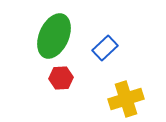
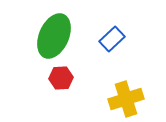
blue rectangle: moved 7 px right, 9 px up
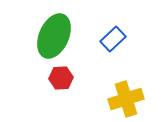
blue rectangle: moved 1 px right
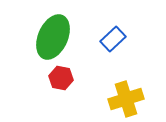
green ellipse: moved 1 px left, 1 px down
red hexagon: rotated 15 degrees clockwise
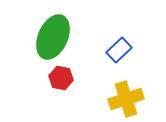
blue rectangle: moved 6 px right, 11 px down
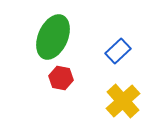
blue rectangle: moved 1 px left, 1 px down
yellow cross: moved 3 px left, 2 px down; rotated 24 degrees counterclockwise
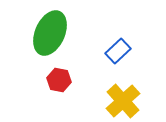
green ellipse: moved 3 px left, 4 px up
red hexagon: moved 2 px left, 2 px down
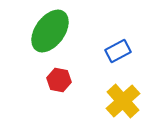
green ellipse: moved 2 px up; rotated 12 degrees clockwise
blue rectangle: rotated 15 degrees clockwise
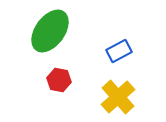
blue rectangle: moved 1 px right
yellow cross: moved 5 px left, 4 px up
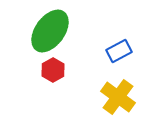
red hexagon: moved 6 px left, 10 px up; rotated 20 degrees clockwise
yellow cross: rotated 12 degrees counterclockwise
